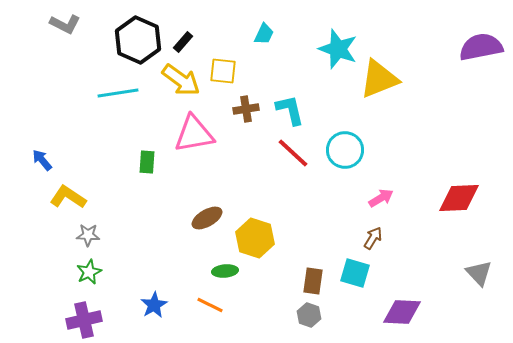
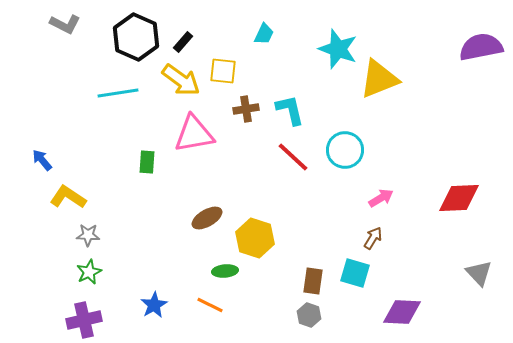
black hexagon: moved 2 px left, 3 px up
red line: moved 4 px down
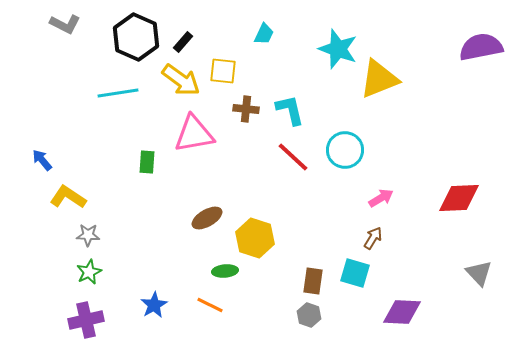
brown cross: rotated 15 degrees clockwise
purple cross: moved 2 px right
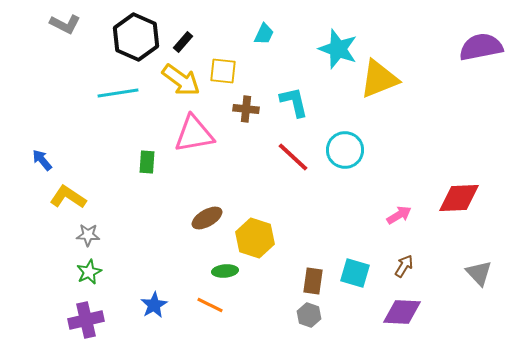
cyan L-shape: moved 4 px right, 8 px up
pink arrow: moved 18 px right, 17 px down
brown arrow: moved 31 px right, 28 px down
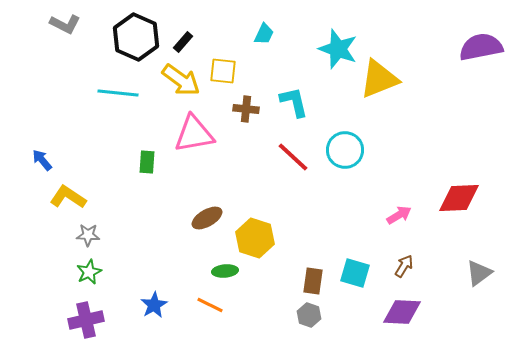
cyan line: rotated 15 degrees clockwise
gray triangle: rotated 36 degrees clockwise
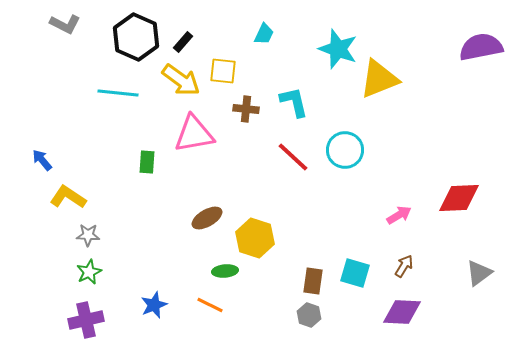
blue star: rotated 8 degrees clockwise
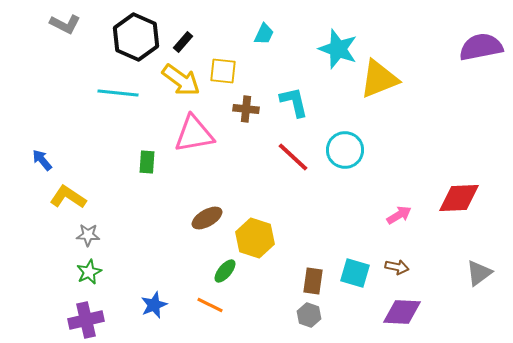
brown arrow: moved 7 px left, 1 px down; rotated 70 degrees clockwise
green ellipse: rotated 45 degrees counterclockwise
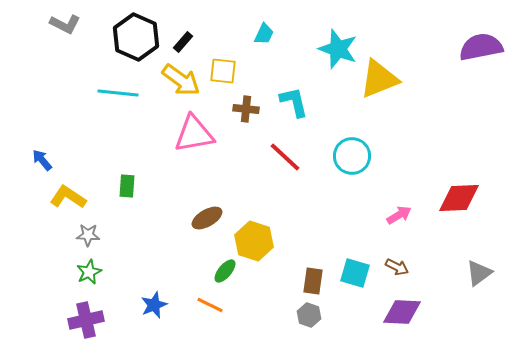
cyan circle: moved 7 px right, 6 px down
red line: moved 8 px left
green rectangle: moved 20 px left, 24 px down
yellow hexagon: moved 1 px left, 3 px down
brown arrow: rotated 15 degrees clockwise
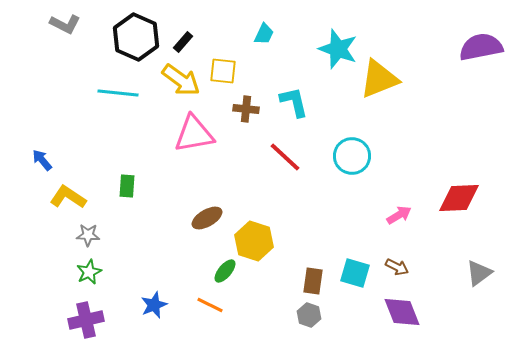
purple diamond: rotated 66 degrees clockwise
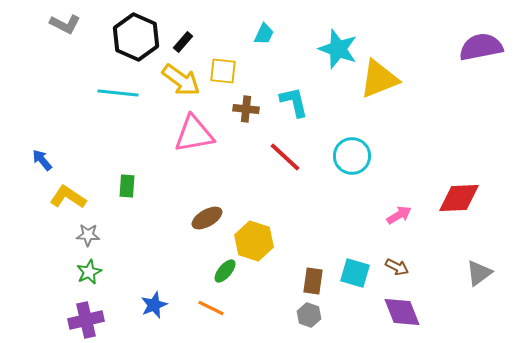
orange line: moved 1 px right, 3 px down
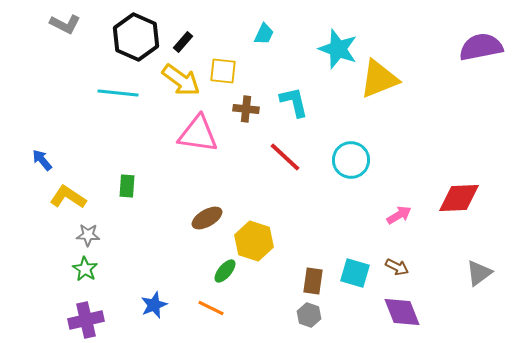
pink triangle: moved 4 px right; rotated 18 degrees clockwise
cyan circle: moved 1 px left, 4 px down
green star: moved 4 px left, 3 px up; rotated 15 degrees counterclockwise
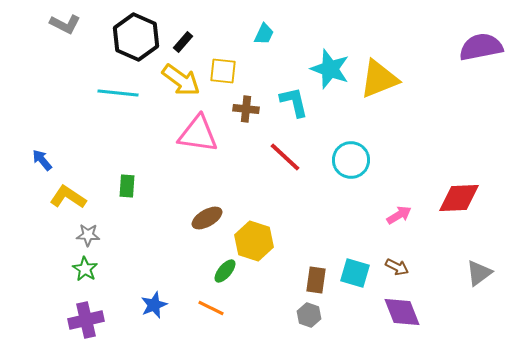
cyan star: moved 8 px left, 20 px down
brown rectangle: moved 3 px right, 1 px up
